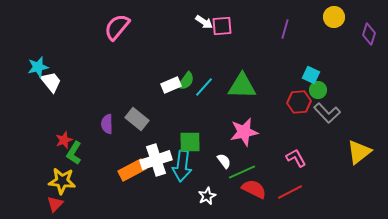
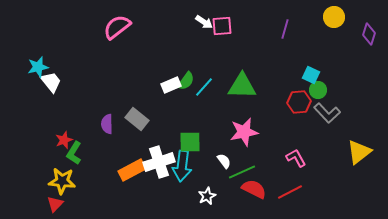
pink semicircle: rotated 12 degrees clockwise
white cross: moved 3 px right, 2 px down
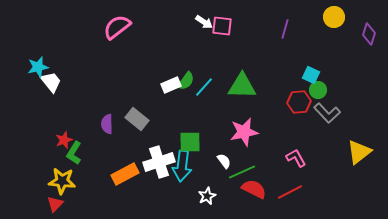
pink square: rotated 10 degrees clockwise
orange rectangle: moved 7 px left, 4 px down
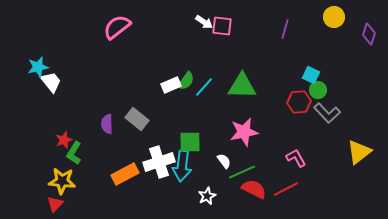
red line: moved 4 px left, 3 px up
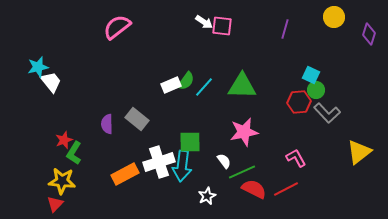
green circle: moved 2 px left
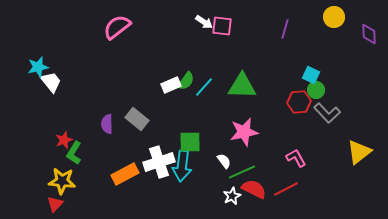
purple diamond: rotated 20 degrees counterclockwise
white star: moved 25 px right
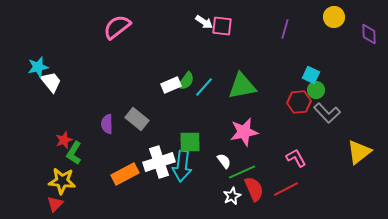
green triangle: rotated 12 degrees counterclockwise
red semicircle: rotated 40 degrees clockwise
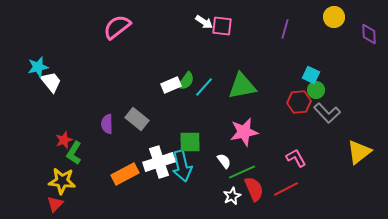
cyan arrow: rotated 20 degrees counterclockwise
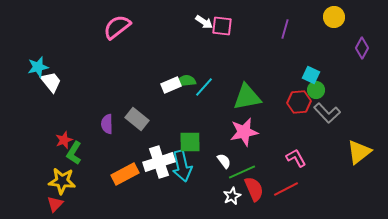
purple diamond: moved 7 px left, 14 px down; rotated 30 degrees clockwise
green semicircle: rotated 132 degrees counterclockwise
green triangle: moved 5 px right, 11 px down
